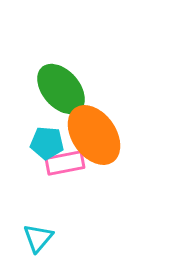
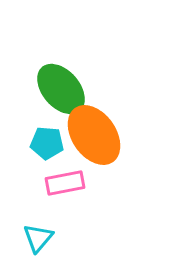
pink rectangle: moved 20 px down
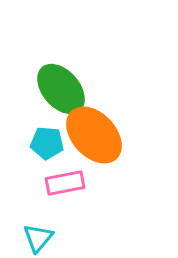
orange ellipse: rotated 8 degrees counterclockwise
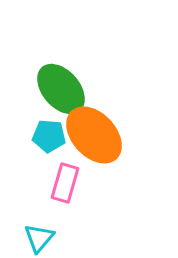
cyan pentagon: moved 2 px right, 7 px up
pink rectangle: rotated 63 degrees counterclockwise
cyan triangle: moved 1 px right
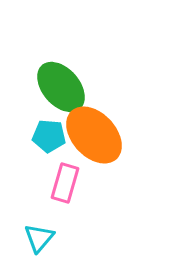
green ellipse: moved 2 px up
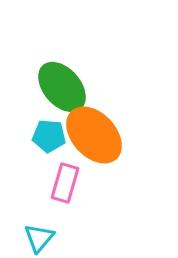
green ellipse: moved 1 px right
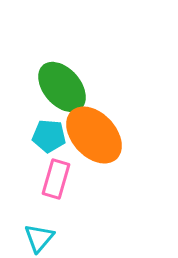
pink rectangle: moved 9 px left, 4 px up
